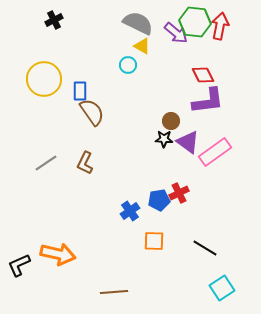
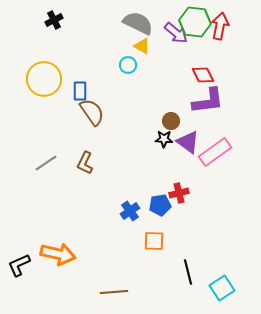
red cross: rotated 12 degrees clockwise
blue pentagon: moved 1 px right, 5 px down
black line: moved 17 px left, 24 px down; rotated 45 degrees clockwise
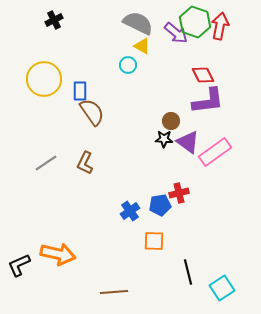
green hexagon: rotated 12 degrees clockwise
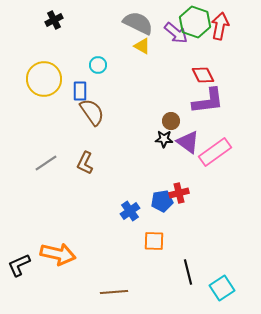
cyan circle: moved 30 px left
blue pentagon: moved 2 px right, 4 px up
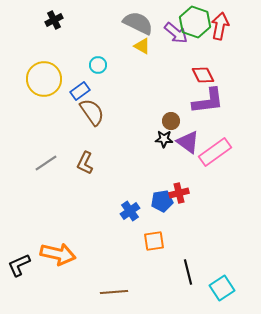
blue rectangle: rotated 54 degrees clockwise
orange square: rotated 10 degrees counterclockwise
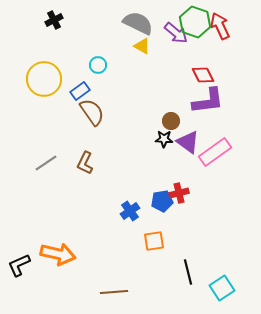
red arrow: rotated 36 degrees counterclockwise
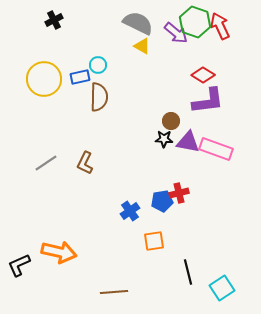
red diamond: rotated 30 degrees counterclockwise
blue rectangle: moved 14 px up; rotated 24 degrees clockwise
brown semicircle: moved 7 px right, 15 px up; rotated 36 degrees clockwise
purple triangle: rotated 25 degrees counterclockwise
pink rectangle: moved 1 px right, 3 px up; rotated 56 degrees clockwise
orange arrow: moved 1 px right, 2 px up
